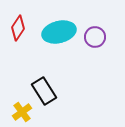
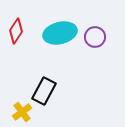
red diamond: moved 2 px left, 3 px down
cyan ellipse: moved 1 px right, 1 px down
black rectangle: rotated 60 degrees clockwise
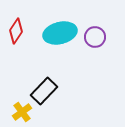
black rectangle: rotated 16 degrees clockwise
